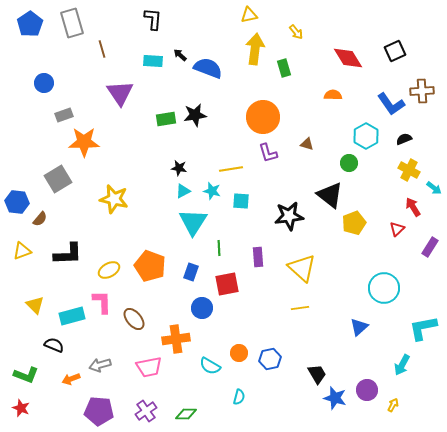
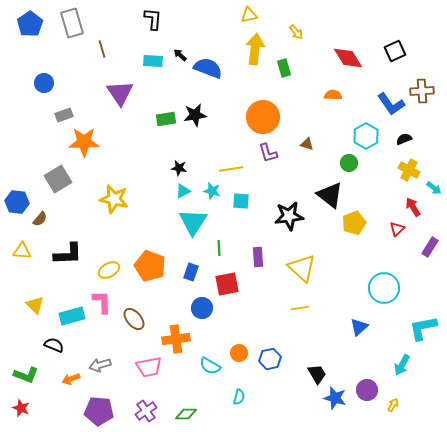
yellow triangle at (22, 251): rotated 24 degrees clockwise
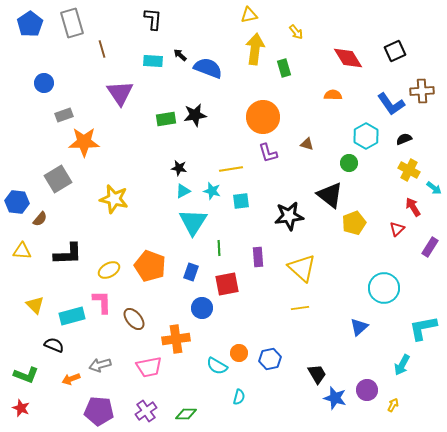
cyan square at (241, 201): rotated 12 degrees counterclockwise
cyan semicircle at (210, 366): moved 7 px right
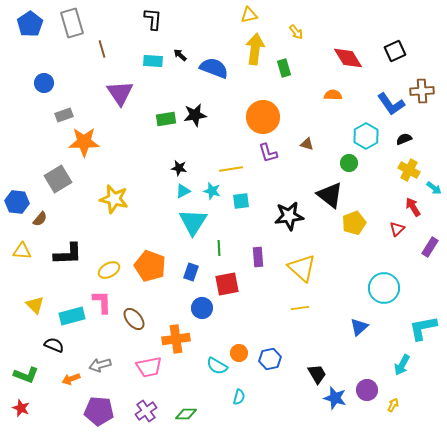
blue semicircle at (208, 68): moved 6 px right
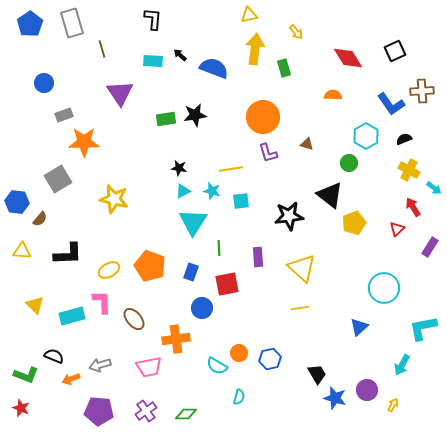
black semicircle at (54, 345): moved 11 px down
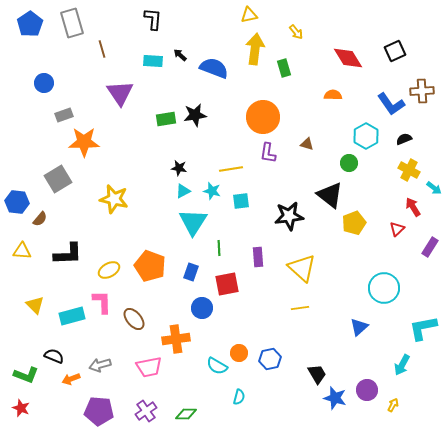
purple L-shape at (268, 153): rotated 25 degrees clockwise
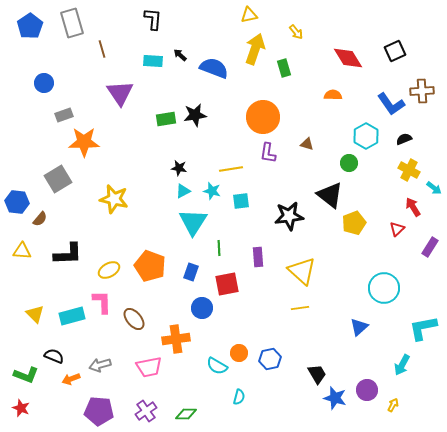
blue pentagon at (30, 24): moved 2 px down
yellow arrow at (255, 49): rotated 12 degrees clockwise
yellow triangle at (302, 268): moved 3 px down
yellow triangle at (35, 305): moved 9 px down
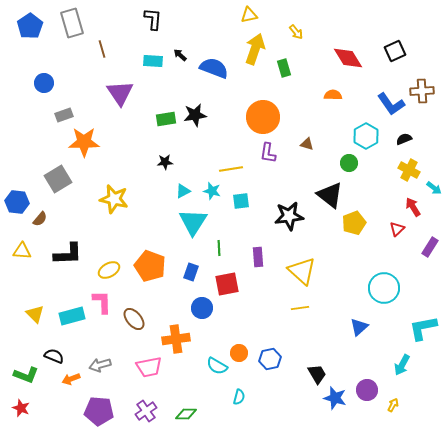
black star at (179, 168): moved 14 px left, 6 px up; rotated 14 degrees counterclockwise
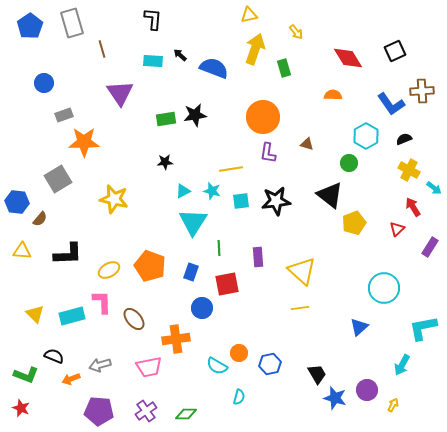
black star at (289, 216): moved 13 px left, 15 px up
blue hexagon at (270, 359): moved 5 px down
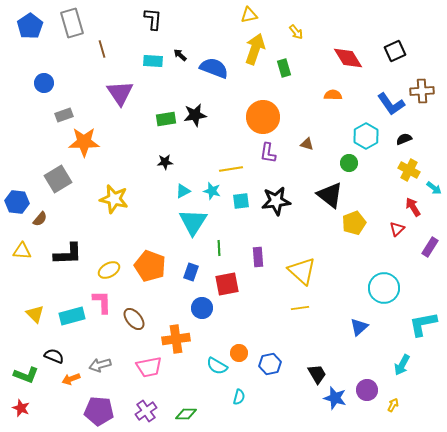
cyan L-shape at (423, 328): moved 4 px up
